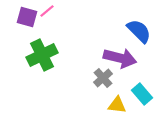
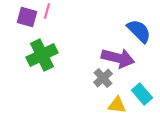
pink line: rotated 35 degrees counterclockwise
purple arrow: moved 2 px left
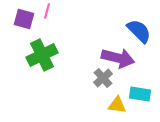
purple square: moved 3 px left, 2 px down
cyan rectangle: moved 2 px left; rotated 40 degrees counterclockwise
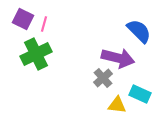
pink line: moved 3 px left, 13 px down
purple square: moved 1 px left; rotated 10 degrees clockwise
green cross: moved 6 px left, 1 px up
cyan rectangle: rotated 15 degrees clockwise
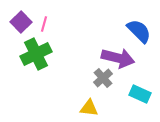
purple square: moved 2 px left, 3 px down; rotated 20 degrees clockwise
yellow triangle: moved 28 px left, 3 px down
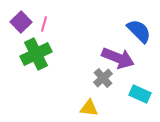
purple arrow: rotated 8 degrees clockwise
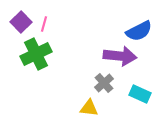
blue semicircle: rotated 108 degrees clockwise
purple arrow: moved 2 px right, 2 px up; rotated 16 degrees counterclockwise
gray cross: moved 1 px right, 5 px down
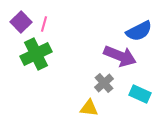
purple arrow: rotated 16 degrees clockwise
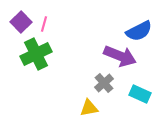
yellow triangle: rotated 18 degrees counterclockwise
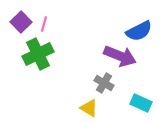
green cross: moved 2 px right
gray cross: rotated 18 degrees counterclockwise
cyan rectangle: moved 1 px right, 9 px down
yellow triangle: rotated 42 degrees clockwise
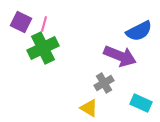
purple square: rotated 20 degrees counterclockwise
green cross: moved 5 px right, 6 px up
gray cross: rotated 30 degrees clockwise
